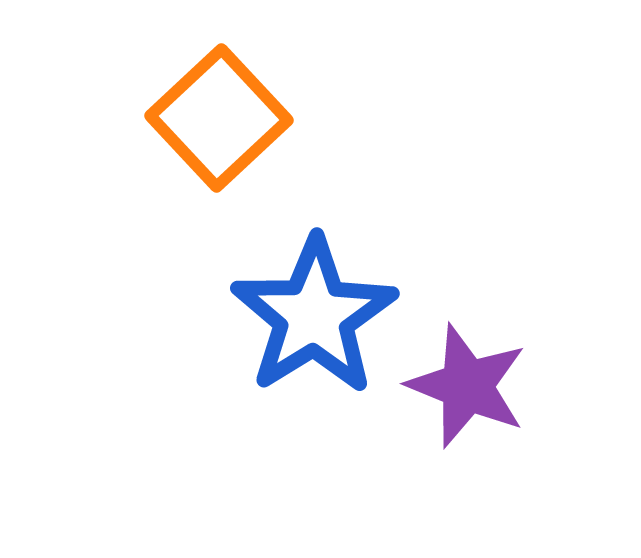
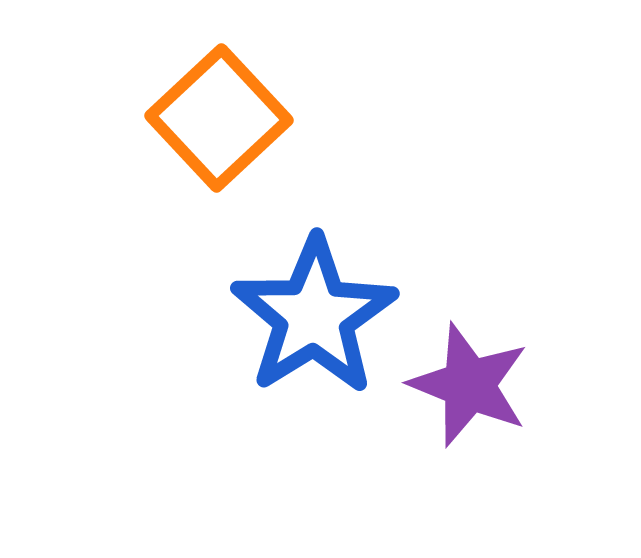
purple star: moved 2 px right, 1 px up
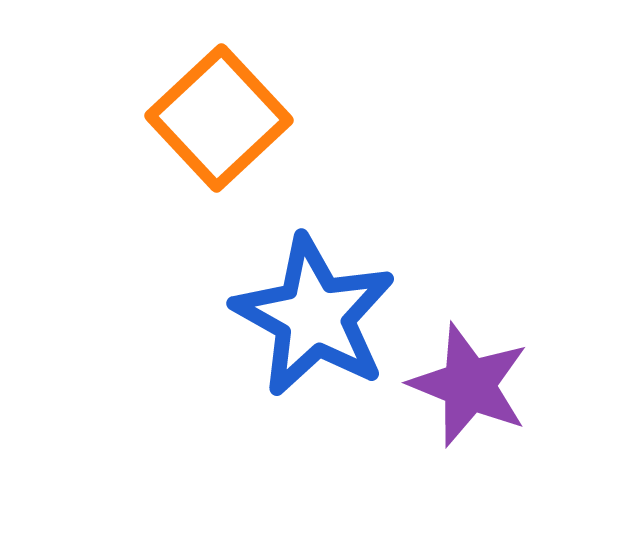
blue star: rotated 11 degrees counterclockwise
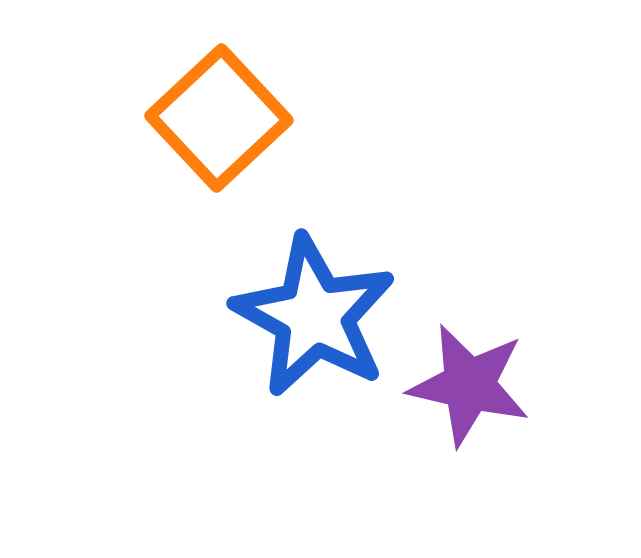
purple star: rotated 9 degrees counterclockwise
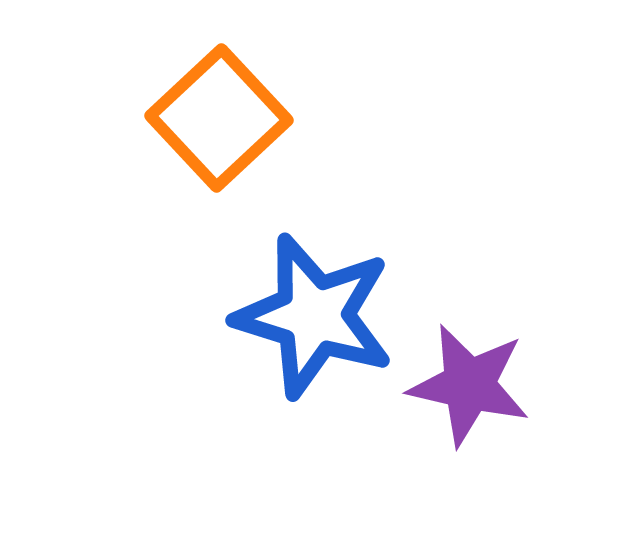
blue star: rotated 12 degrees counterclockwise
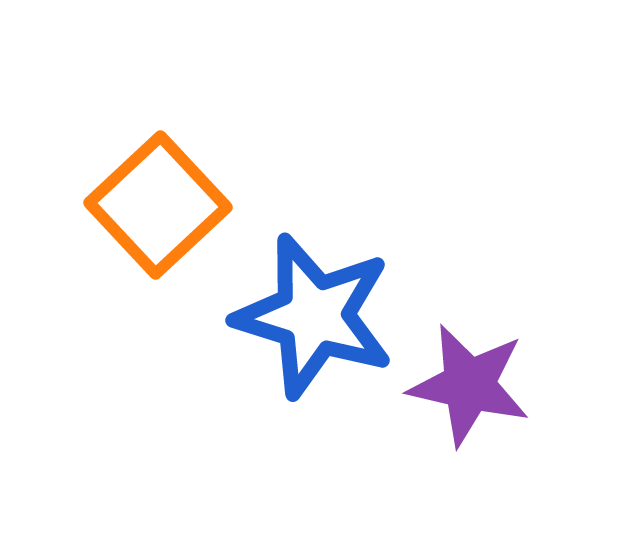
orange square: moved 61 px left, 87 px down
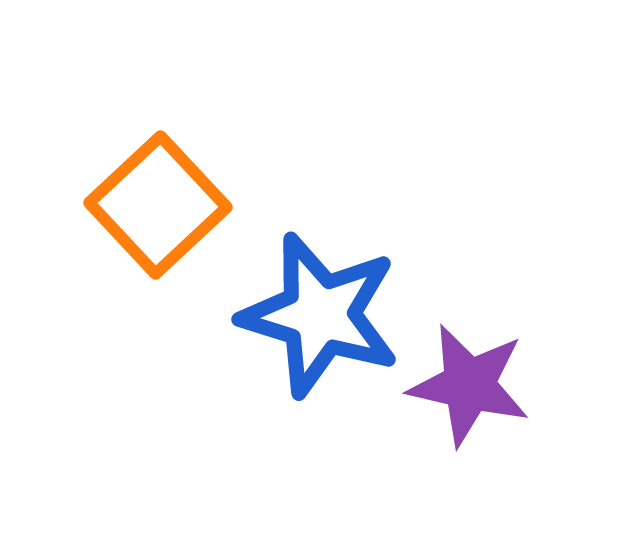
blue star: moved 6 px right, 1 px up
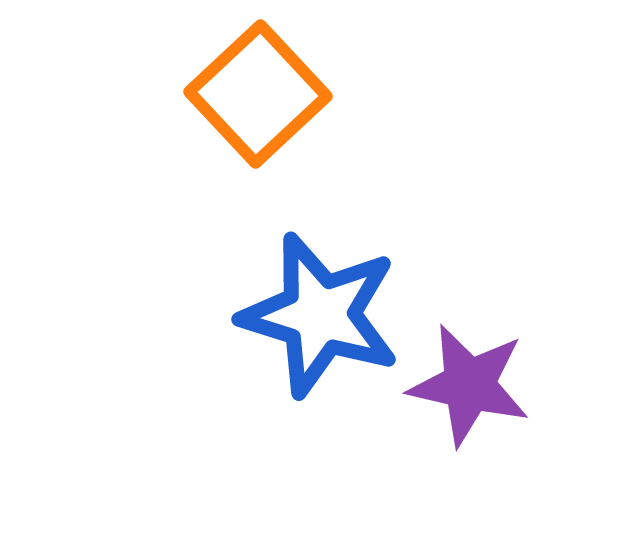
orange square: moved 100 px right, 111 px up
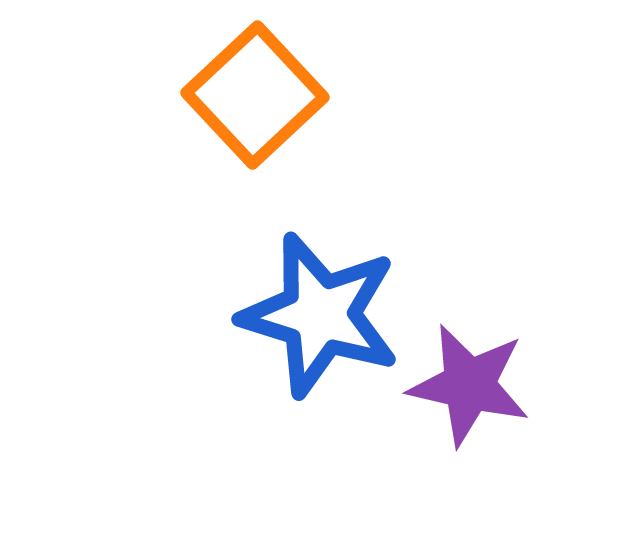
orange square: moved 3 px left, 1 px down
